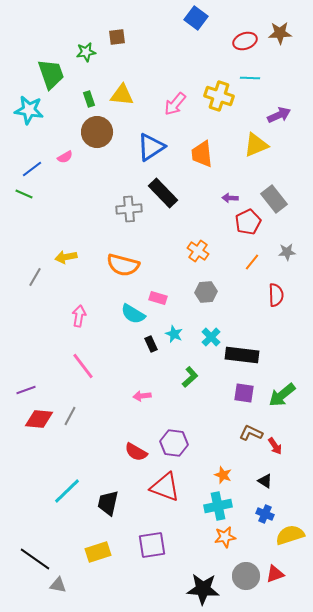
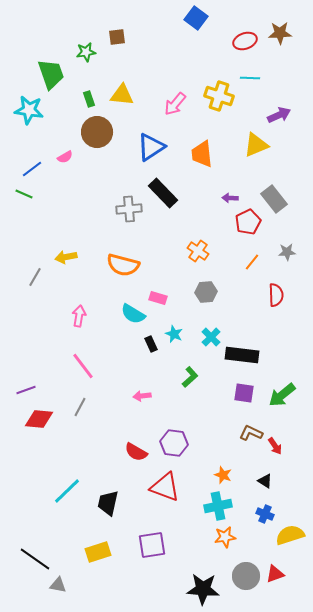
gray line at (70, 416): moved 10 px right, 9 px up
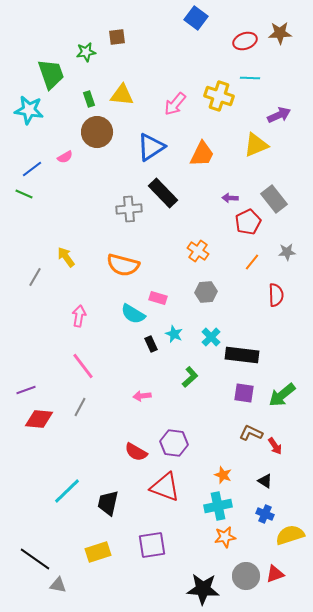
orange trapezoid at (202, 154): rotated 148 degrees counterclockwise
yellow arrow at (66, 257): rotated 65 degrees clockwise
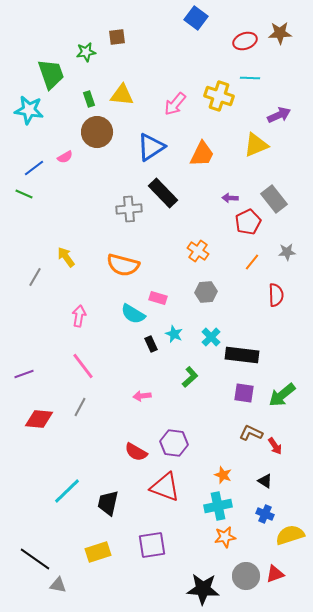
blue line at (32, 169): moved 2 px right, 1 px up
purple line at (26, 390): moved 2 px left, 16 px up
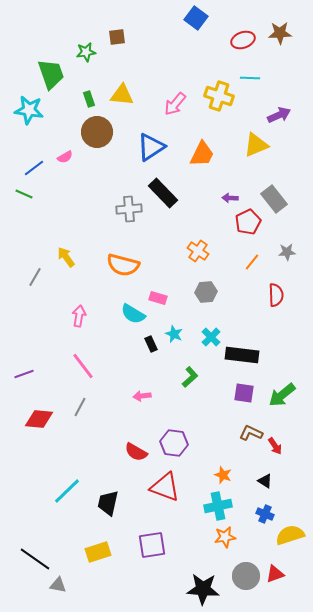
red ellipse at (245, 41): moved 2 px left, 1 px up
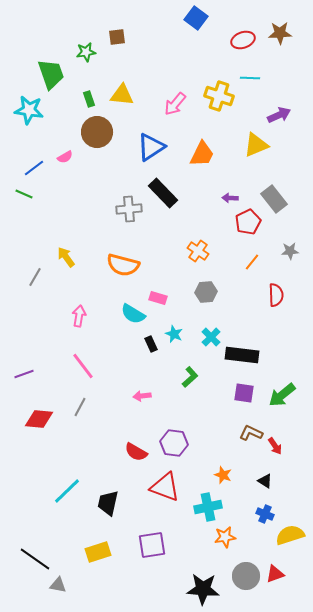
gray star at (287, 252): moved 3 px right, 1 px up
cyan cross at (218, 506): moved 10 px left, 1 px down
